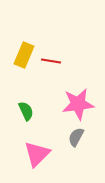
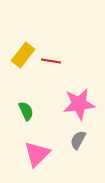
yellow rectangle: moved 1 px left; rotated 15 degrees clockwise
pink star: moved 1 px right
gray semicircle: moved 2 px right, 3 px down
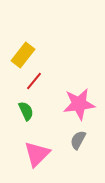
red line: moved 17 px left, 20 px down; rotated 60 degrees counterclockwise
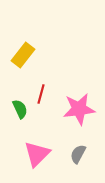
red line: moved 7 px right, 13 px down; rotated 24 degrees counterclockwise
pink star: moved 5 px down
green semicircle: moved 6 px left, 2 px up
gray semicircle: moved 14 px down
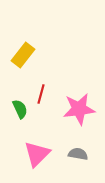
gray semicircle: rotated 72 degrees clockwise
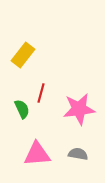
red line: moved 1 px up
green semicircle: moved 2 px right
pink triangle: rotated 40 degrees clockwise
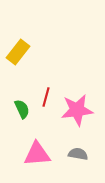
yellow rectangle: moved 5 px left, 3 px up
red line: moved 5 px right, 4 px down
pink star: moved 2 px left, 1 px down
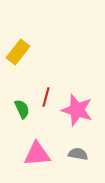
pink star: rotated 24 degrees clockwise
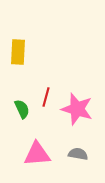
yellow rectangle: rotated 35 degrees counterclockwise
pink star: moved 1 px up
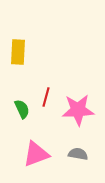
pink star: moved 1 px right, 1 px down; rotated 20 degrees counterclockwise
pink triangle: moved 1 px left; rotated 16 degrees counterclockwise
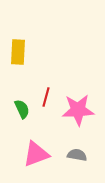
gray semicircle: moved 1 px left, 1 px down
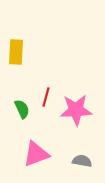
yellow rectangle: moved 2 px left
pink star: moved 2 px left
gray semicircle: moved 5 px right, 6 px down
